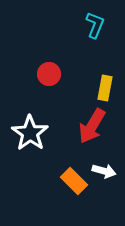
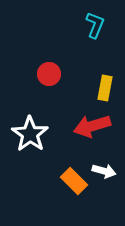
red arrow: rotated 42 degrees clockwise
white star: moved 1 px down
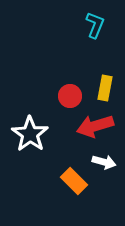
red circle: moved 21 px right, 22 px down
red arrow: moved 3 px right
white arrow: moved 9 px up
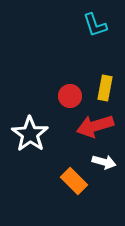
cyan L-shape: rotated 140 degrees clockwise
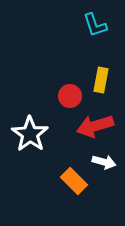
yellow rectangle: moved 4 px left, 8 px up
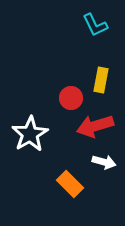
cyan L-shape: rotated 8 degrees counterclockwise
red circle: moved 1 px right, 2 px down
white star: rotated 6 degrees clockwise
orange rectangle: moved 4 px left, 3 px down
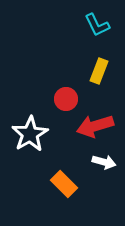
cyan L-shape: moved 2 px right
yellow rectangle: moved 2 px left, 9 px up; rotated 10 degrees clockwise
red circle: moved 5 px left, 1 px down
orange rectangle: moved 6 px left
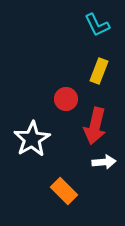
red arrow: rotated 60 degrees counterclockwise
white star: moved 2 px right, 5 px down
white arrow: rotated 20 degrees counterclockwise
orange rectangle: moved 7 px down
